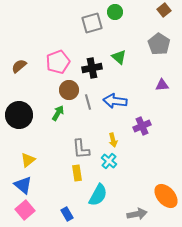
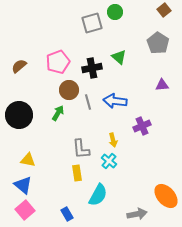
gray pentagon: moved 1 px left, 1 px up
yellow triangle: rotated 49 degrees clockwise
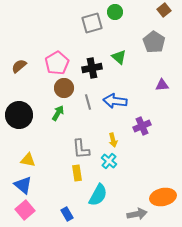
gray pentagon: moved 4 px left, 1 px up
pink pentagon: moved 1 px left, 1 px down; rotated 10 degrees counterclockwise
brown circle: moved 5 px left, 2 px up
orange ellipse: moved 3 px left, 1 px down; rotated 60 degrees counterclockwise
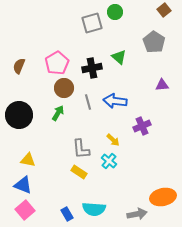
brown semicircle: rotated 28 degrees counterclockwise
yellow arrow: rotated 32 degrees counterclockwise
yellow rectangle: moved 2 px right, 1 px up; rotated 49 degrees counterclockwise
blue triangle: rotated 18 degrees counterclockwise
cyan semicircle: moved 4 px left, 14 px down; rotated 65 degrees clockwise
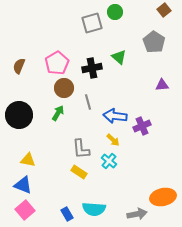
blue arrow: moved 15 px down
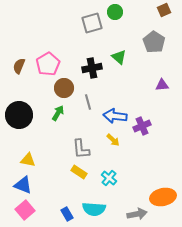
brown square: rotated 16 degrees clockwise
pink pentagon: moved 9 px left, 1 px down
cyan cross: moved 17 px down
